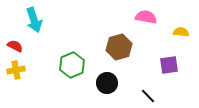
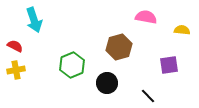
yellow semicircle: moved 1 px right, 2 px up
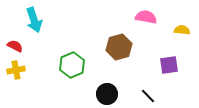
black circle: moved 11 px down
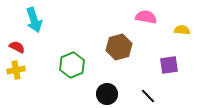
red semicircle: moved 2 px right, 1 px down
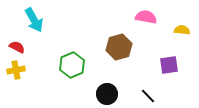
cyan arrow: rotated 10 degrees counterclockwise
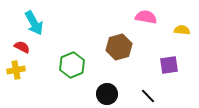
cyan arrow: moved 3 px down
red semicircle: moved 5 px right
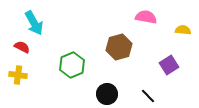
yellow semicircle: moved 1 px right
purple square: rotated 24 degrees counterclockwise
yellow cross: moved 2 px right, 5 px down; rotated 18 degrees clockwise
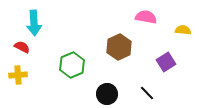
cyan arrow: rotated 25 degrees clockwise
brown hexagon: rotated 10 degrees counterclockwise
purple square: moved 3 px left, 3 px up
yellow cross: rotated 12 degrees counterclockwise
black line: moved 1 px left, 3 px up
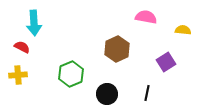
brown hexagon: moved 2 px left, 2 px down
green hexagon: moved 1 px left, 9 px down
black line: rotated 56 degrees clockwise
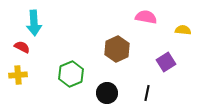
black circle: moved 1 px up
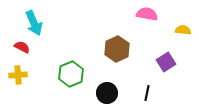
pink semicircle: moved 1 px right, 3 px up
cyan arrow: rotated 20 degrees counterclockwise
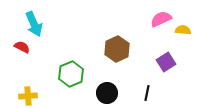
pink semicircle: moved 14 px right, 5 px down; rotated 35 degrees counterclockwise
cyan arrow: moved 1 px down
yellow cross: moved 10 px right, 21 px down
